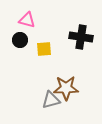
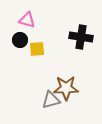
yellow square: moved 7 px left
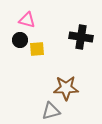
gray triangle: moved 11 px down
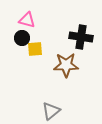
black circle: moved 2 px right, 2 px up
yellow square: moved 2 px left
brown star: moved 23 px up
gray triangle: rotated 24 degrees counterclockwise
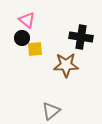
pink triangle: rotated 24 degrees clockwise
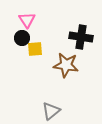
pink triangle: rotated 18 degrees clockwise
brown star: rotated 10 degrees clockwise
